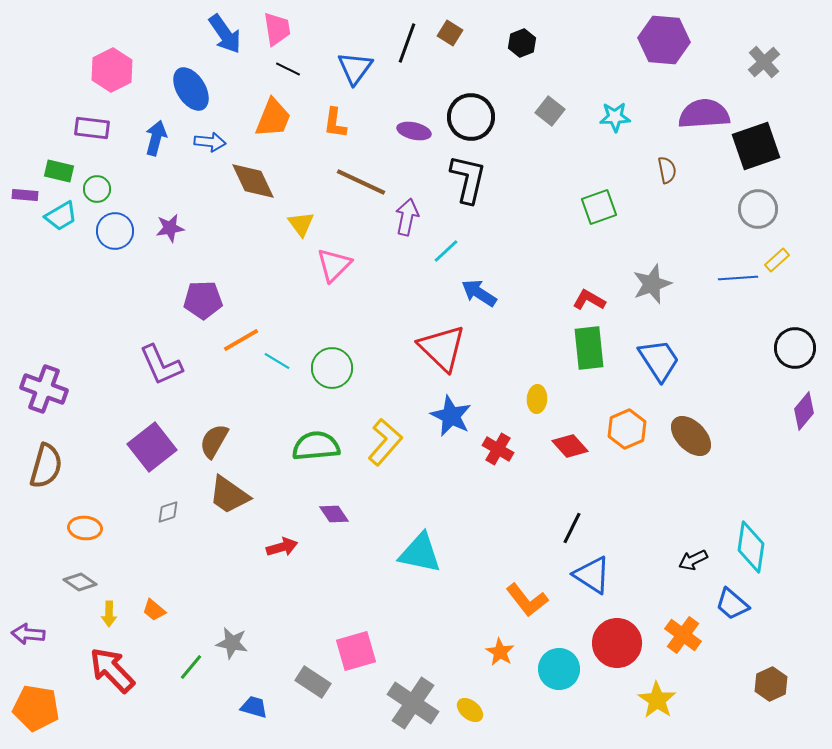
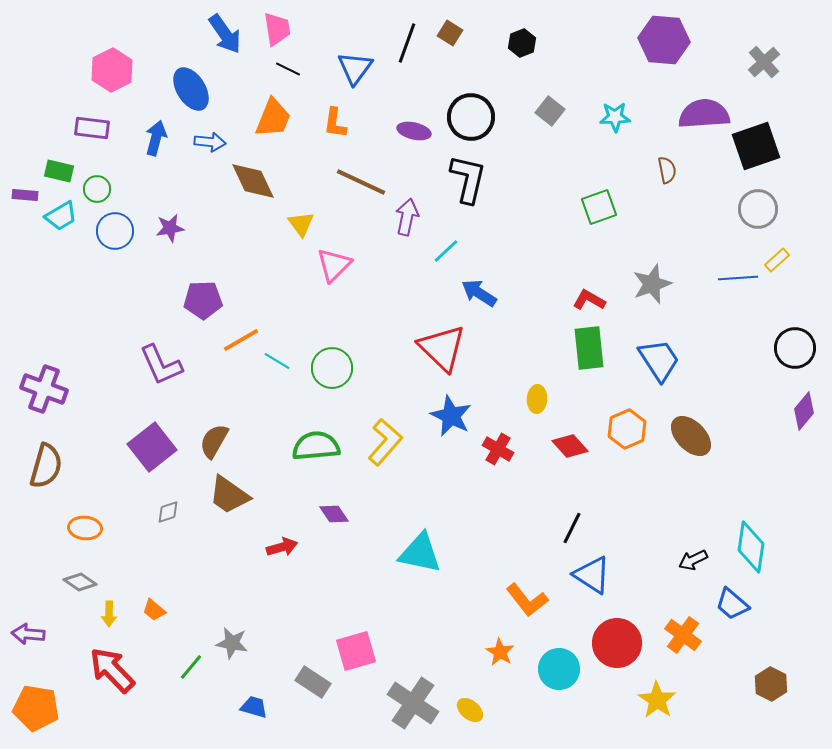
brown hexagon at (771, 684): rotated 8 degrees counterclockwise
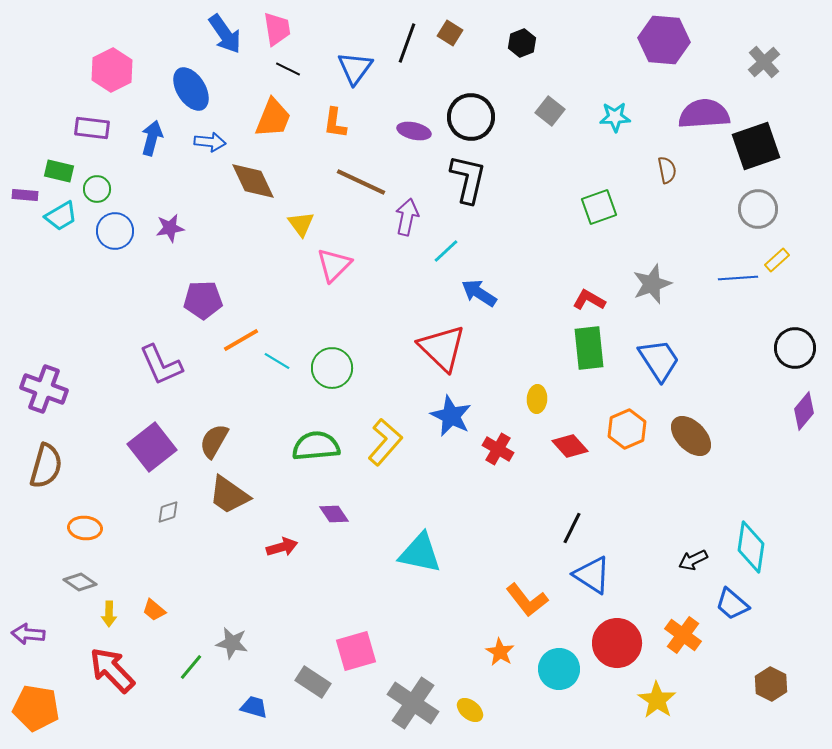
blue arrow at (156, 138): moved 4 px left
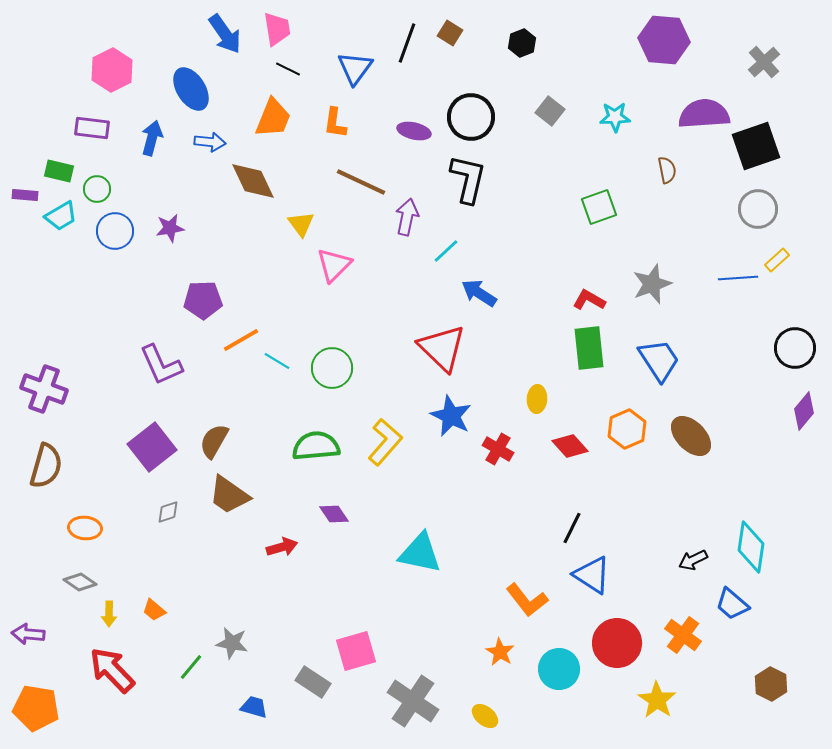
gray cross at (413, 703): moved 2 px up
yellow ellipse at (470, 710): moved 15 px right, 6 px down
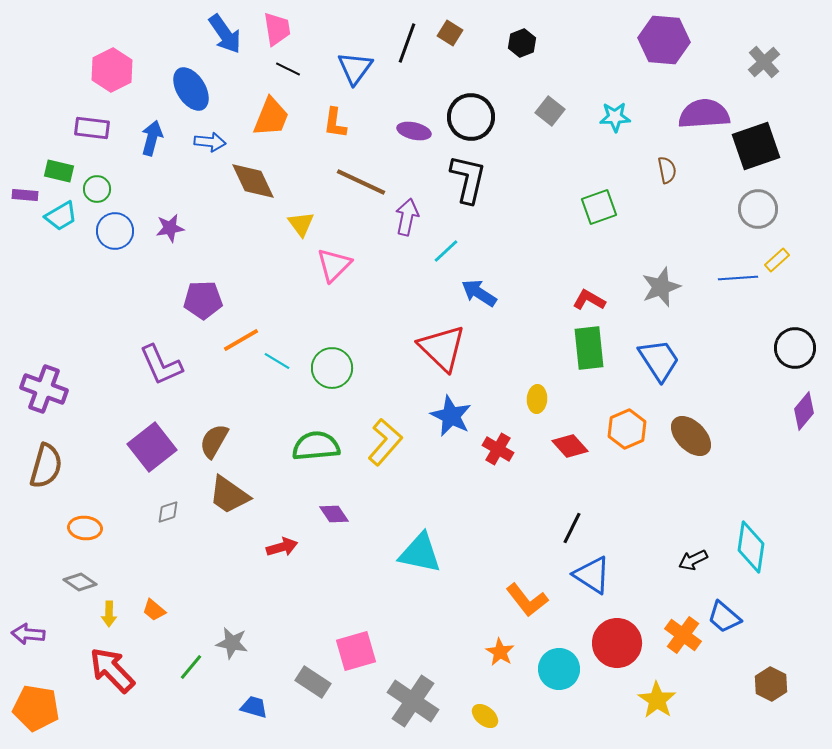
orange trapezoid at (273, 118): moved 2 px left, 1 px up
gray star at (652, 284): moved 9 px right, 3 px down
blue trapezoid at (732, 604): moved 8 px left, 13 px down
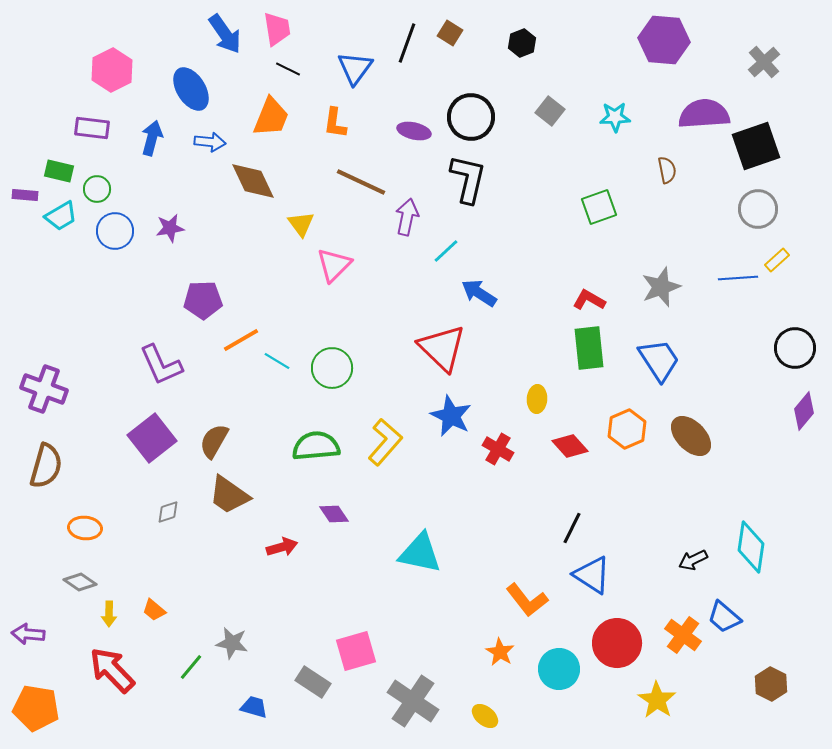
purple square at (152, 447): moved 9 px up
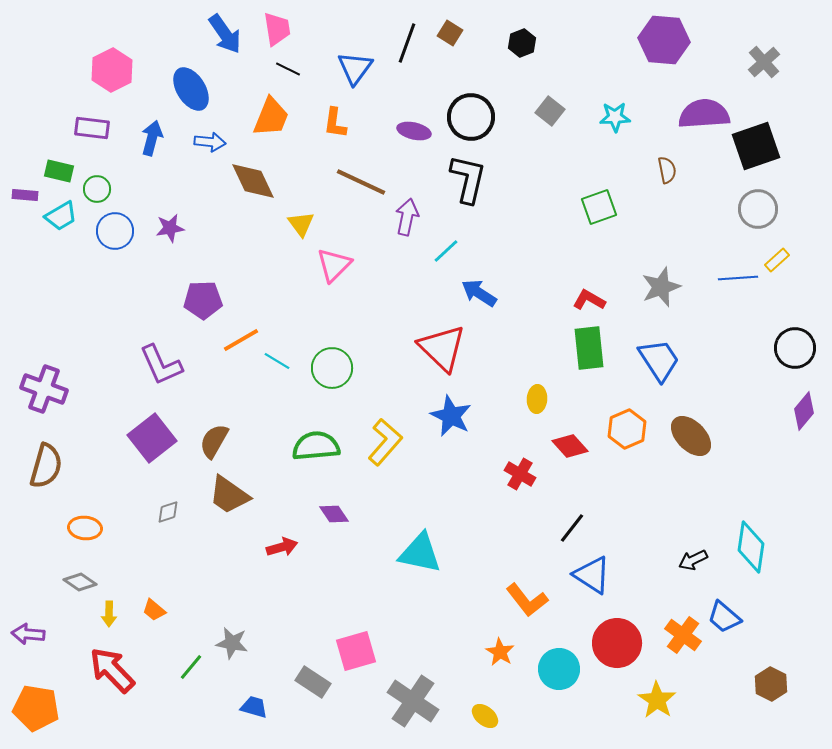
red cross at (498, 449): moved 22 px right, 25 px down
black line at (572, 528): rotated 12 degrees clockwise
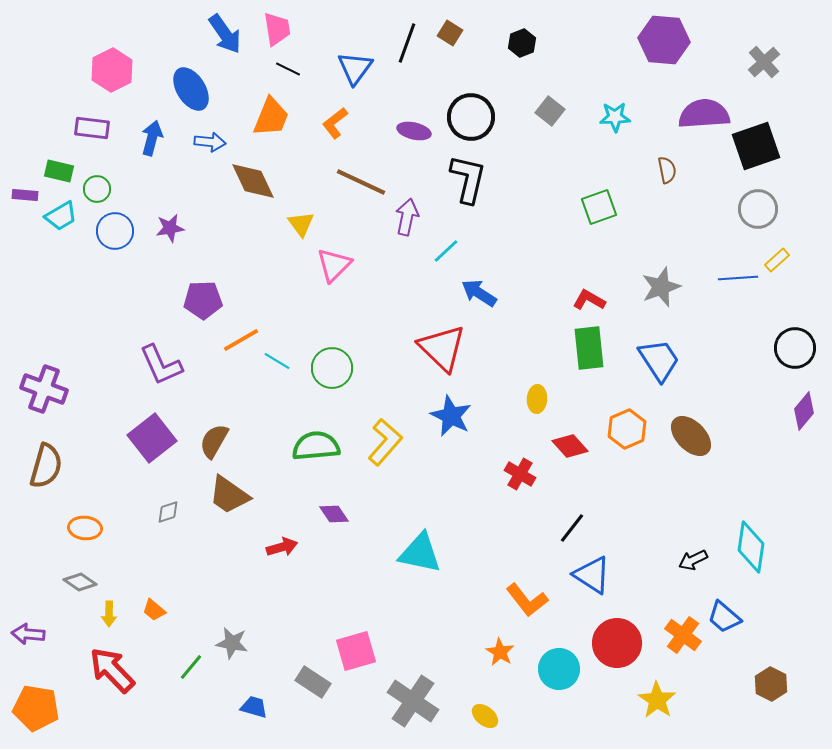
orange L-shape at (335, 123): rotated 44 degrees clockwise
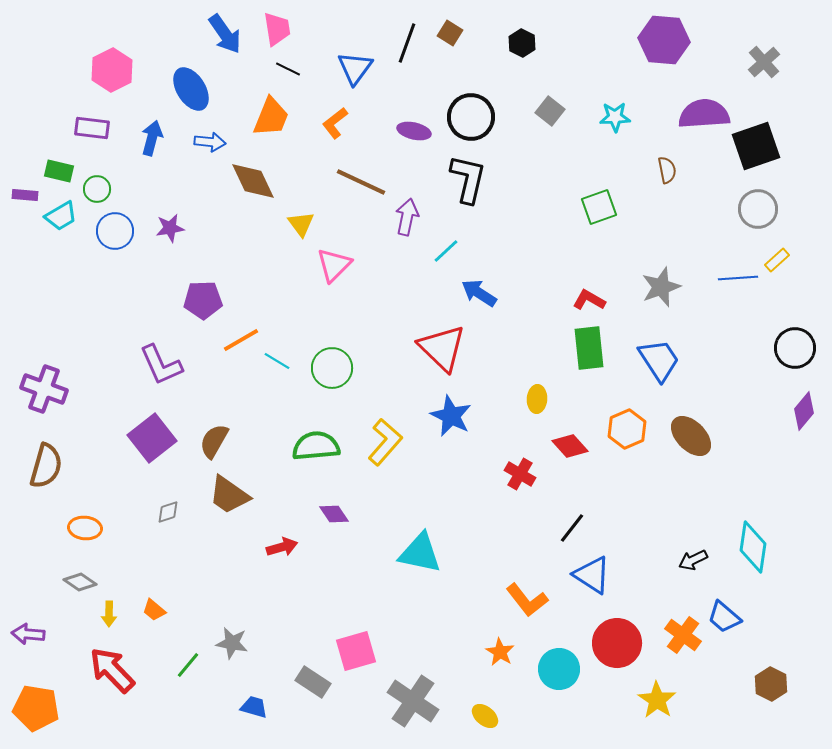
black hexagon at (522, 43): rotated 12 degrees counterclockwise
cyan diamond at (751, 547): moved 2 px right
green line at (191, 667): moved 3 px left, 2 px up
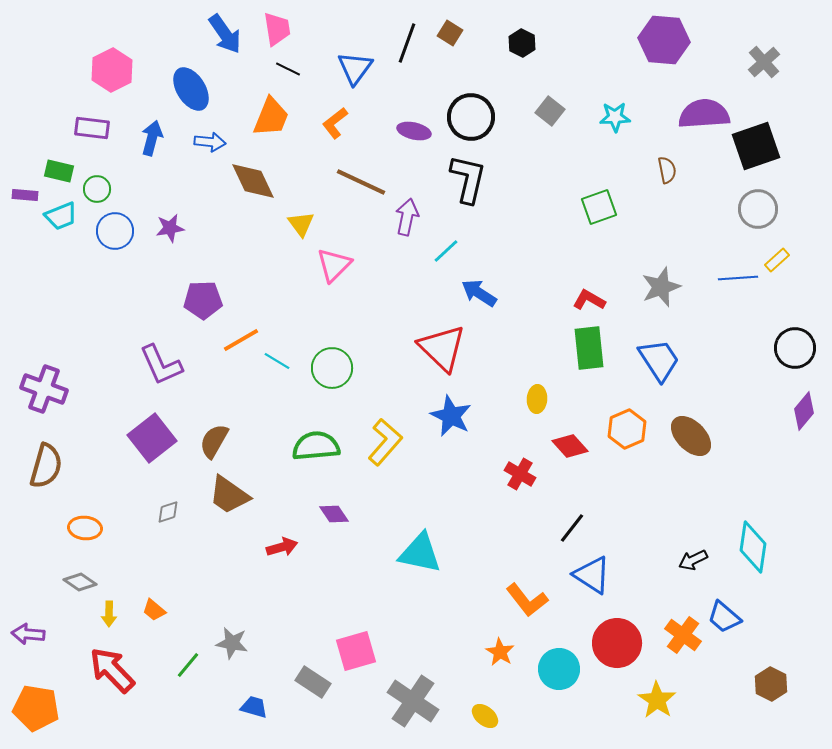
cyan trapezoid at (61, 216): rotated 8 degrees clockwise
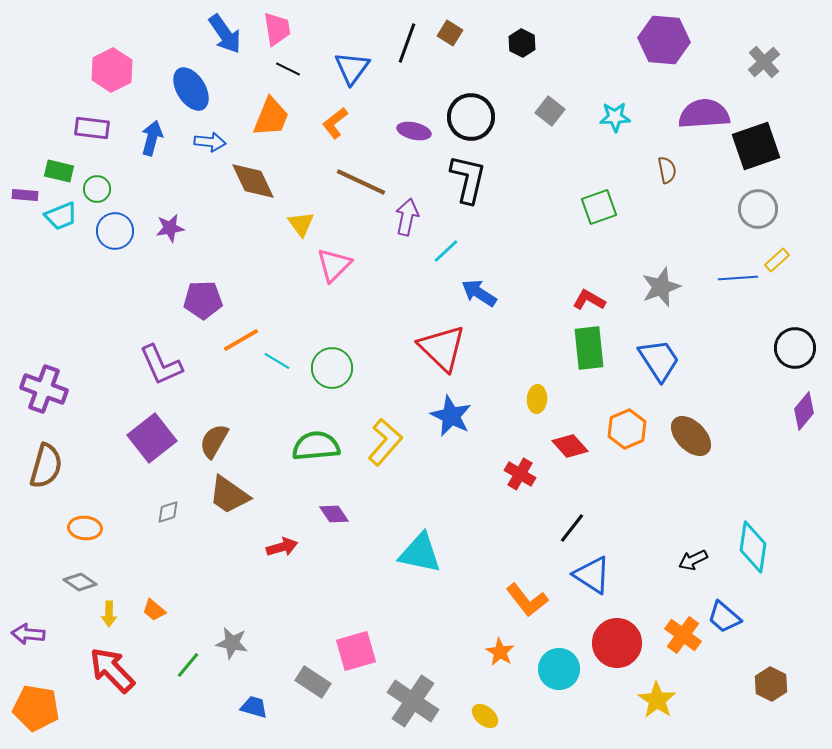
blue triangle at (355, 68): moved 3 px left
